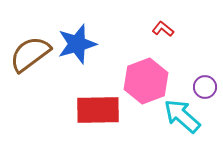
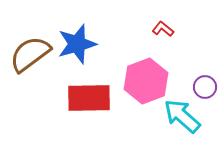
red rectangle: moved 9 px left, 12 px up
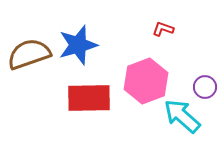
red L-shape: rotated 20 degrees counterclockwise
blue star: moved 1 px right, 1 px down
brown semicircle: moved 1 px left; rotated 18 degrees clockwise
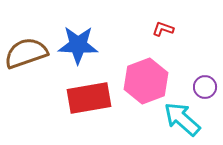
blue star: rotated 18 degrees clockwise
brown semicircle: moved 3 px left, 1 px up
red rectangle: rotated 9 degrees counterclockwise
cyan arrow: moved 3 px down
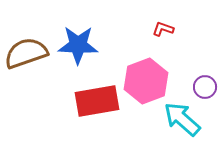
red rectangle: moved 8 px right, 3 px down
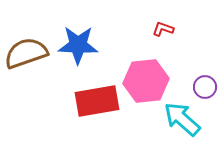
pink hexagon: rotated 15 degrees clockwise
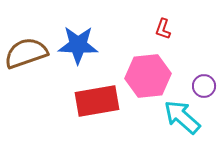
red L-shape: rotated 90 degrees counterclockwise
pink hexagon: moved 2 px right, 5 px up
purple circle: moved 1 px left, 1 px up
cyan arrow: moved 2 px up
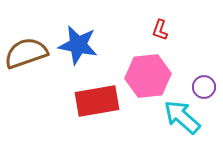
red L-shape: moved 3 px left, 1 px down
blue star: rotated 9 degrees clockwise
purple circle: moved 1 px down
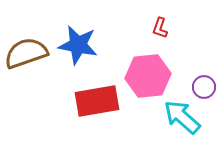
red L-shape: moved 2 px up
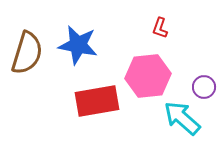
brown semicircle: moved 1 px right; rotated 126 degrees clockwise
cyan arrow: moved 1 px down
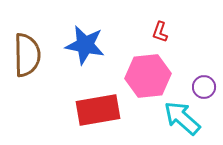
red L-shape: moved 4 px down
blue star: moved 7 px right
brown semicircle: moved 2 px down; rotated 18 degrees counterclockwise
red rectangle: moved 1 px right, 9 px down
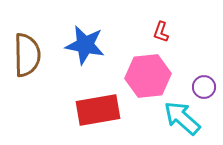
red L-shape: moved 1 px right
